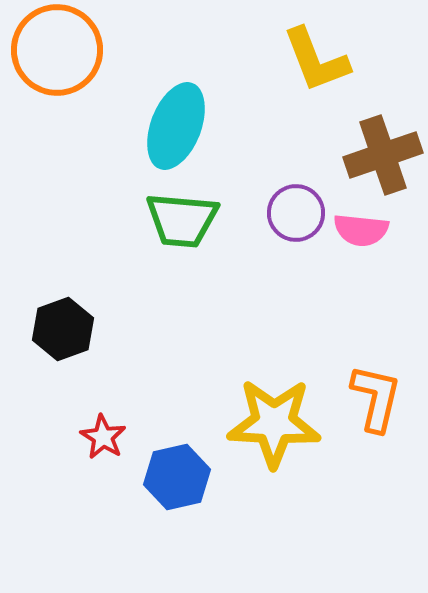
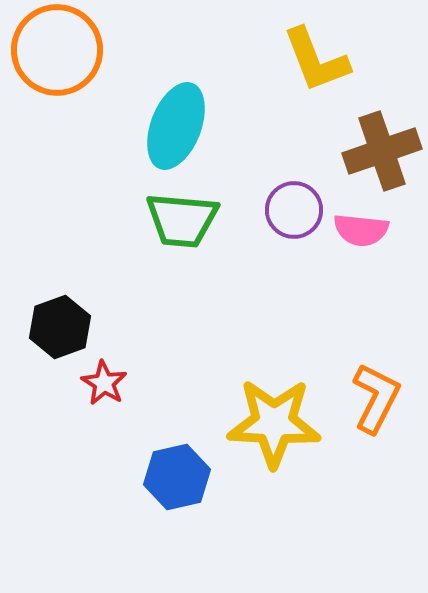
brown cross: moved 1 px left, 4 px up
purple circle: moved 2 px left, 3 px up
black hexagon: moved 3 px left, 2 px up
orange L-shape: rotated 14 degrees clockwise
red star: moved 1 px right, 54 px up
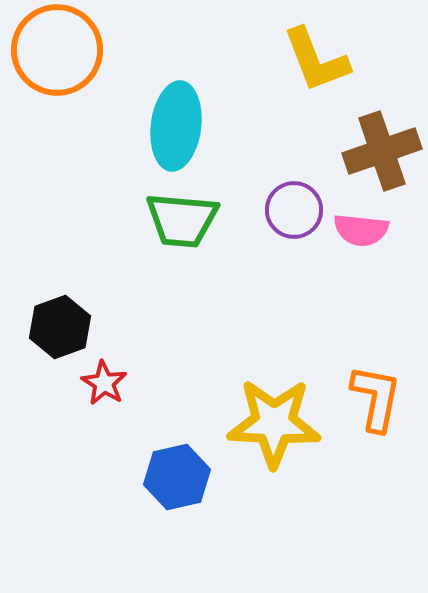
cyan ellipse: rotated 14 degrees counterclockwise
orange L-shape: rotated 16 degrees counterclockwise
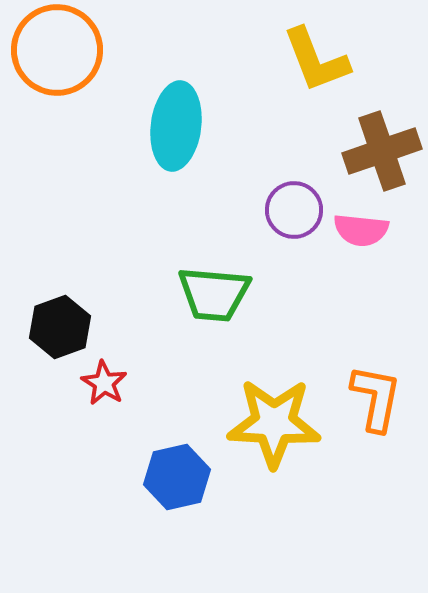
green trapezoid: moved 32 px right, 74 px down
